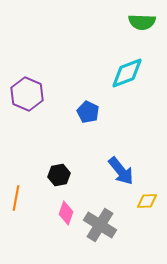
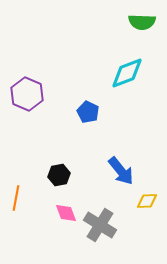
pink diamond: rotated 40 degrees counterclockwise
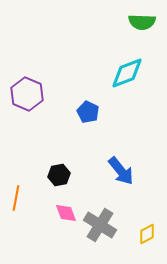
yellow diamond: moved 33 px down; rotated 25 degrees counterclockwise
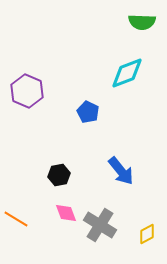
purple hexagon: moved 3 px up
orange line: moved 21 px down; rotated 70 degrees counterclockwise
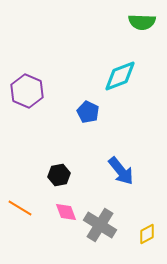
cyan diamond: moved 7 px left, 3 px down
pink diamond: moved 1 px up
orange line: moved 4 px right, 11 px up
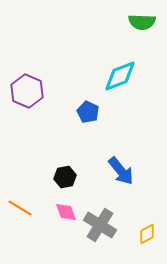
black hexagon: moved 6 px right, 2 px down
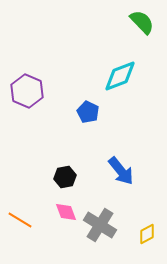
green semicircle: rotated 136 degrees counterclockwise
orange line: moved 12 px down
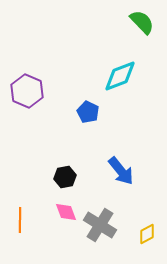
orange line: rotated 60 degrees clockwise
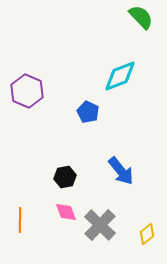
green semicircle: moved 1 px left, 5 px up
gray cross: rotated 12 degrees clockwise
yellow diamond: rotated 10 degrees counterclockwise
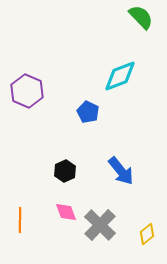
black hexagon: moved 6 px up; rotated 15 degrees counterclockwise
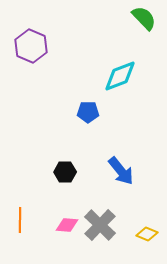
green semicircle: moved 3 px right, 1 px down
purple hexagon: moved 4 px right, 45 px up
blue pentagon: rotated 25 degrees counterclockwise
black hexagon: moved 1 px down; rotated 25 degrees clockwise
pink diamond: moved 1 px right, 13 px down; rotated 65 degrees counterclockwise
yellow diamond: rotated 60 degrees clockwise
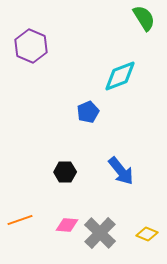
green semicircle: rotated 12 degrees clockwise
blue pentagon: rotated 25 degrees counterclockwise
orange line: rotated 70 degrees clockwise
gray cross: moved 8 px down
